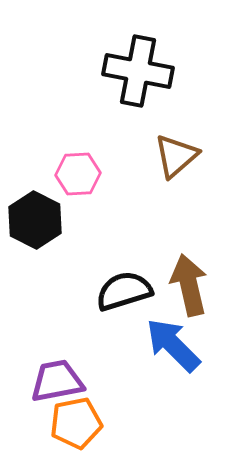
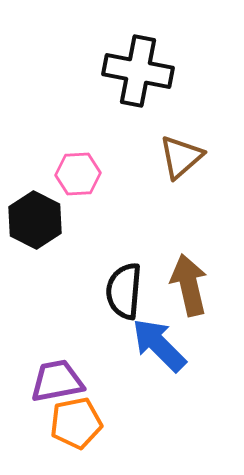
brown triangle: moved 5 px right, 1 px down
black semicircle: rotated 68 degrees counterclockwise
blue arrow: moved 14 px left
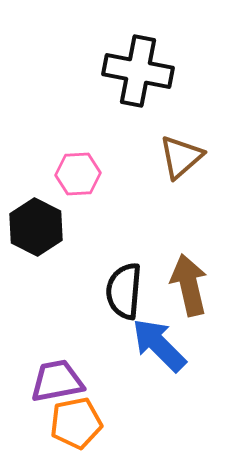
black hexagon: moved 1 px right, 7 px down
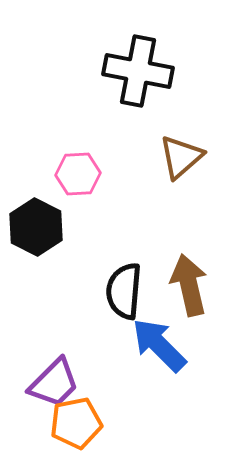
purple trapezoid: moved 3 px left, 2 px down; rotated 146 degrees clockwise
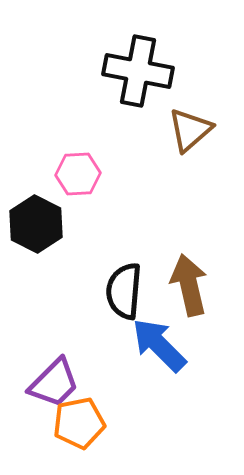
brown triangle: moved 9 px right, 27 px up
black hexagon: moved 3 px up
orange pentagon: moved 3 px right
